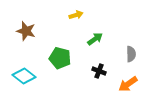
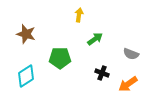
yellow arrow: moved 3 px right; rotated 64 degrees counterclockwise
brown star: moved 3 px down
gray semicircle: rotated 112 degrees clockwise
green pentagon: rotated 15 degrees counterclockwise
black cross: moved 3 px right, 2 px down
cyan diamond: moved 2 px right; rotated 70 degrees counterclockwise
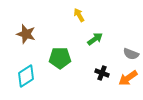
yellow arrow: rotated 40 degrees counterclockwise
orange arrow: moved 6 px up
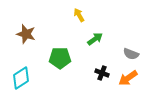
cyan diamond: moved 5 px left, 2 px down
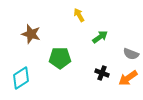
brown star: moved 5 px right
green arrow: moved 5 px right, 2 px up
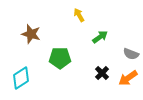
black cross: rotated 24 degrees clockwise
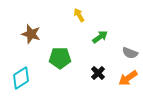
gray semicircle: moved 1 px left, 1 px up
black cross: moved 4 px left
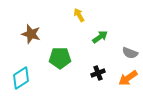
black cross: rotated 24 degrees clockwise
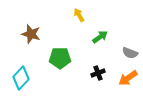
cyan diamond: rotated 15 degrees counterclockwise
